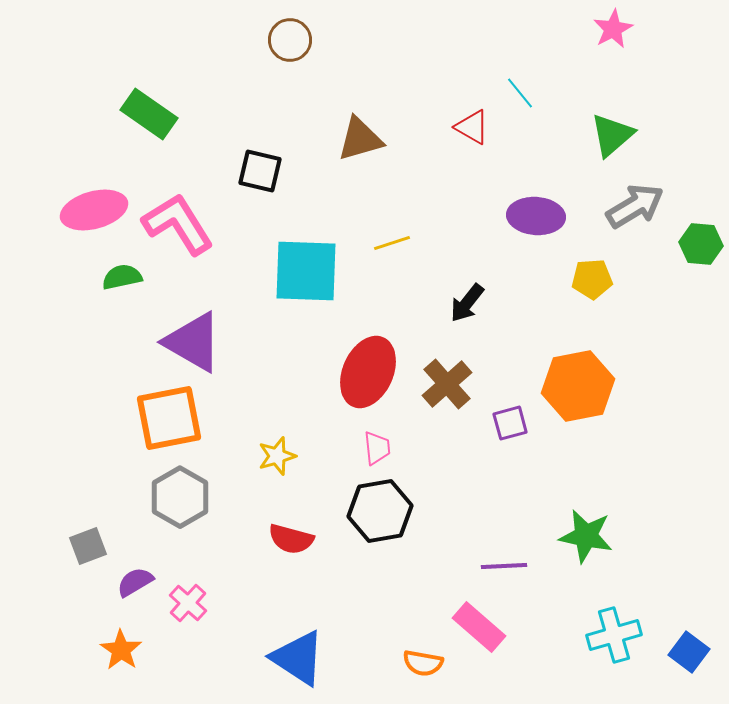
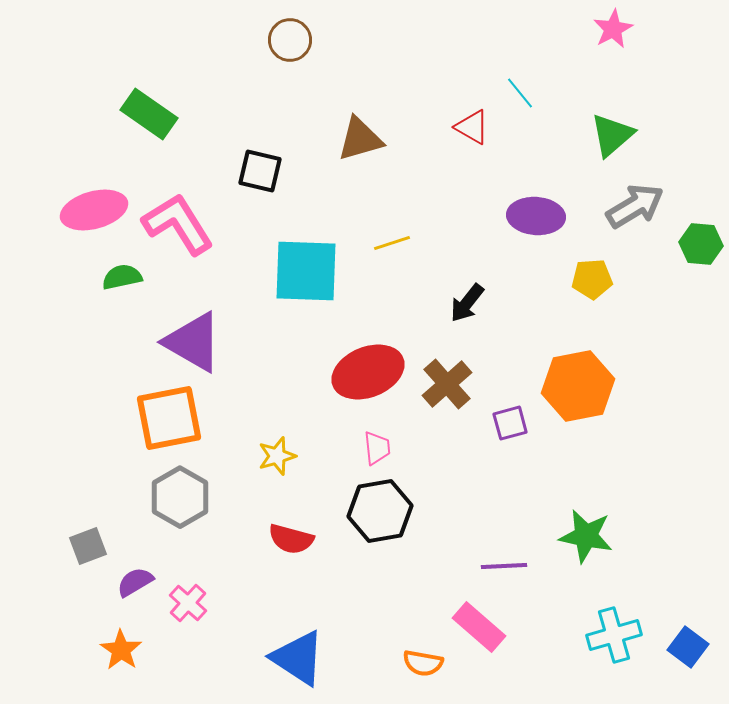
red ellipse: rotated 44 degrees clockwise
blue square: moved 1 px left, 5 px up
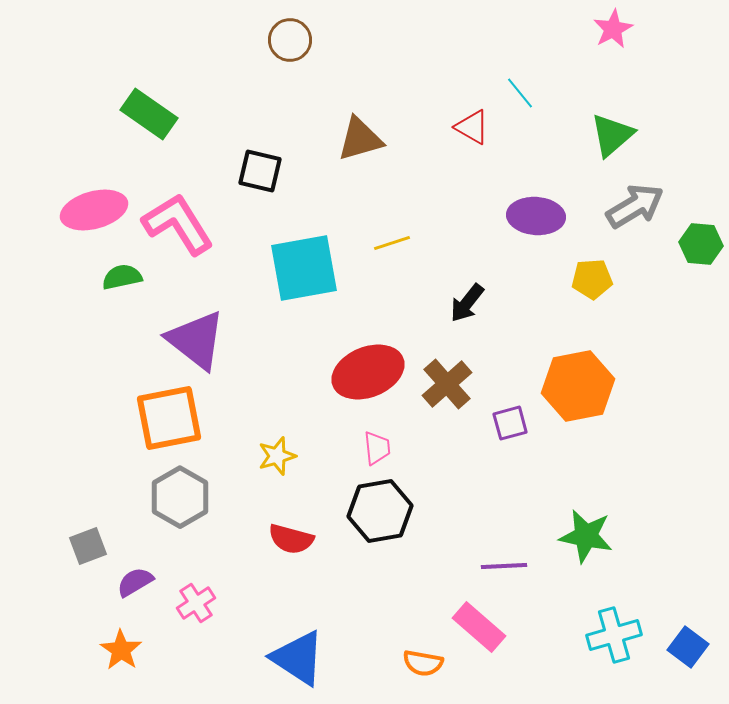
cyan square: moved 2 px left, 3 px up; rotated 12 degrees counterclockwise
purple triangle: moved 3 px right, 2 px up; rotated 8 degrees clockwise
pink cross: moved 8 px right; rotated 15 degrees clockwise
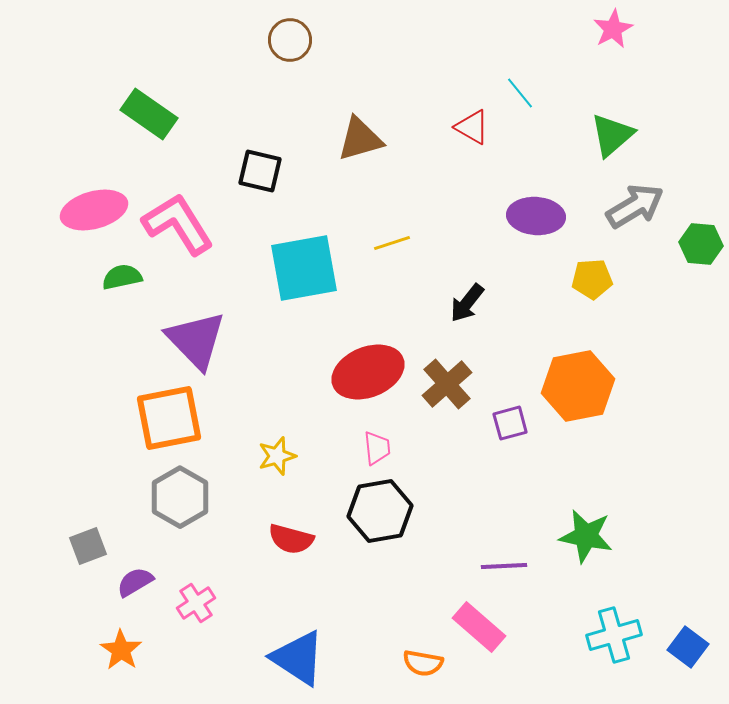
purple triangle: rotated 8 degrees clockwise
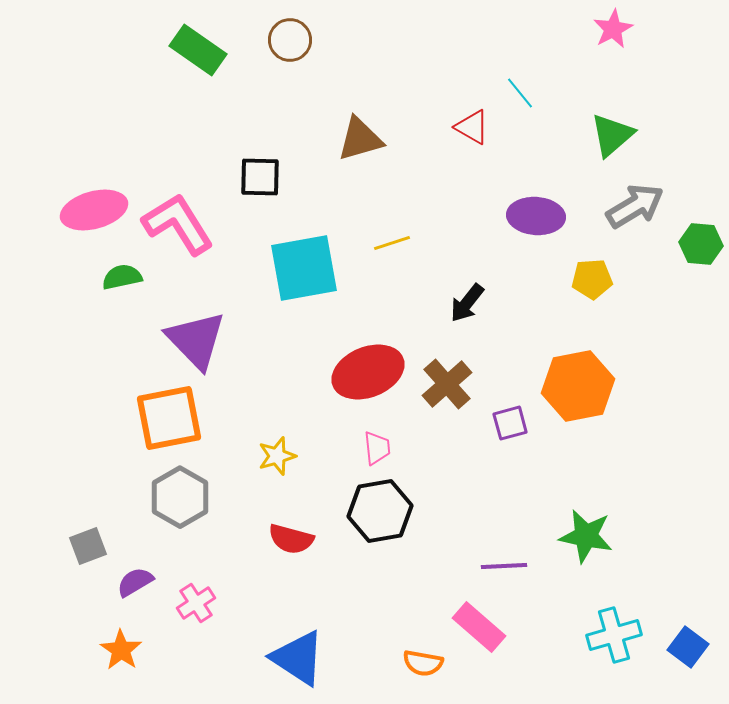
green rectangle: moved 49 px right, 64 px up
black square: moved 6 px down; rotated 12 degrees counterclockwise
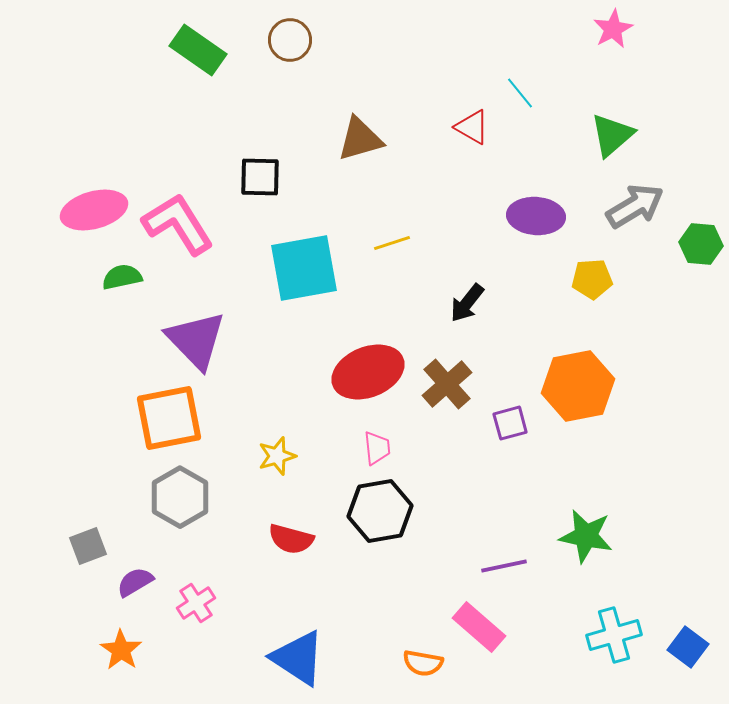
purple line: rotated 9 degrees counterclockwise
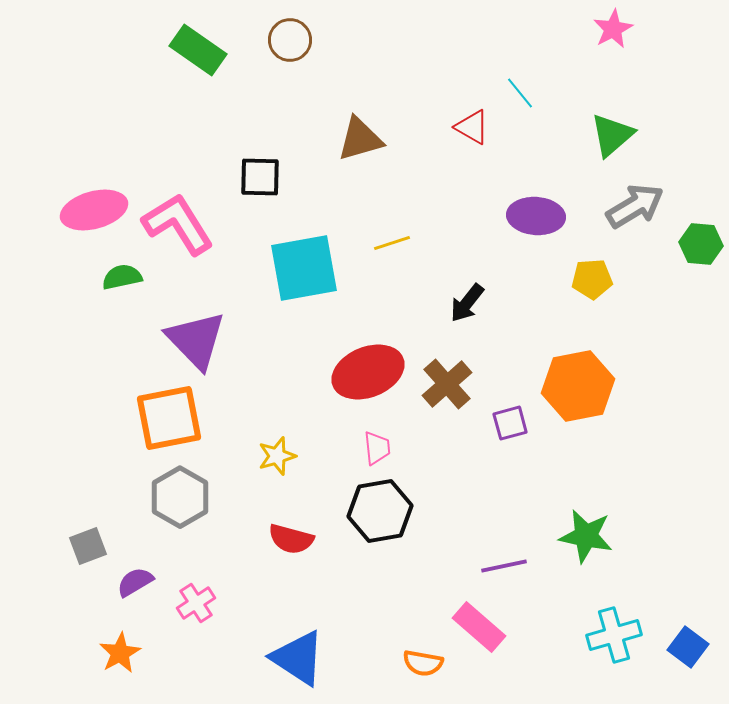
orange star: moved 1 px left, 3 px down; rotated 9 degrees clockwise
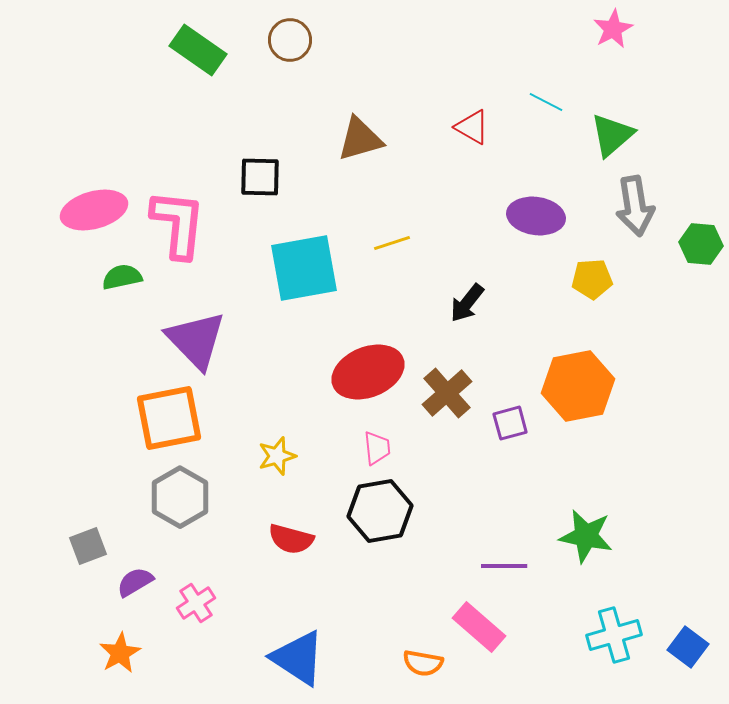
cyan line: moved 26 px right, 9 px down; rotated 24 degrees counterclockwise
gray arrow: rotated 112 degrees clockwise
purple ellipse: rotated 4 degrees clockwise
pink L-shape: rotated 38 degrees clockwise
brown cross: moved 9 px down
purple line: rotated 12 degrees clockwise
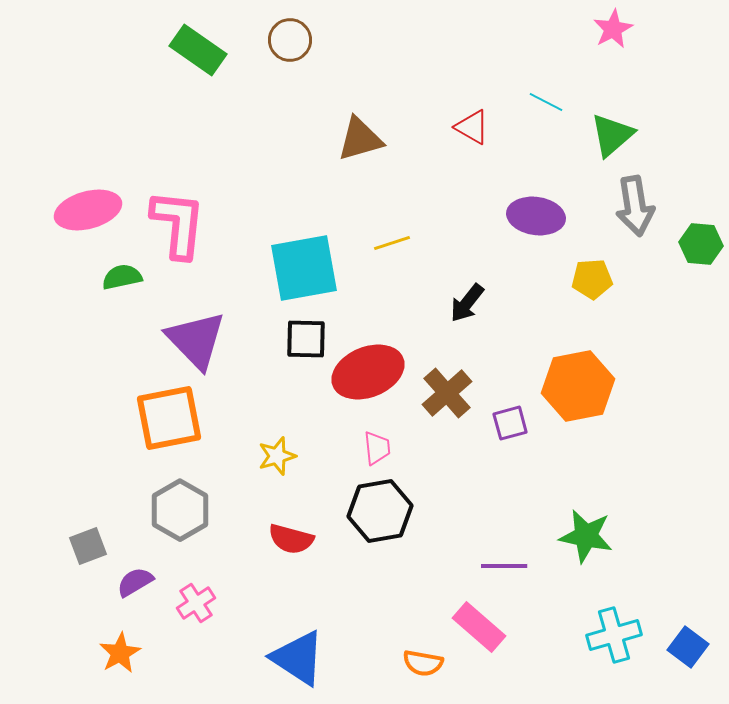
black square: moved 46 px right, 162 px down
pink ellipse: moved 6 px left
gray hexagon: moved 13 px down
